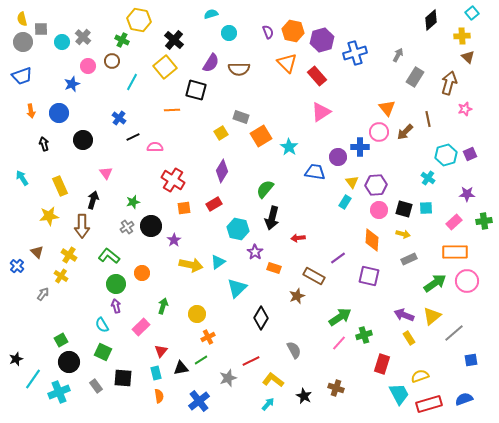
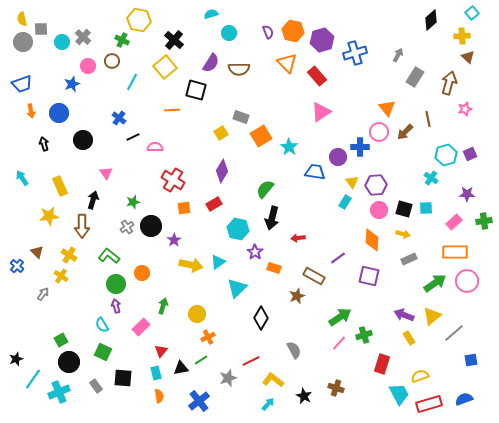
blue trapezoid at (22, 76): moved 8 px down
cyan cross at (428, 178): moved 3 px right
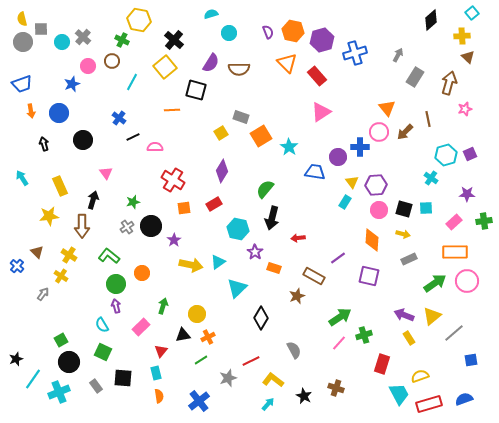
black triangle at (181, 368): moved 2 px right, 33 px up
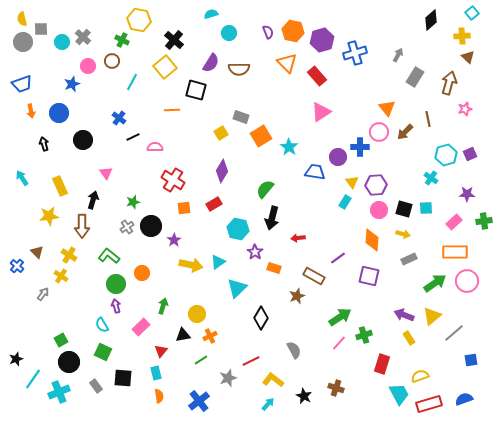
orange cross at (208, 337): moved 2 px right, 1 px up
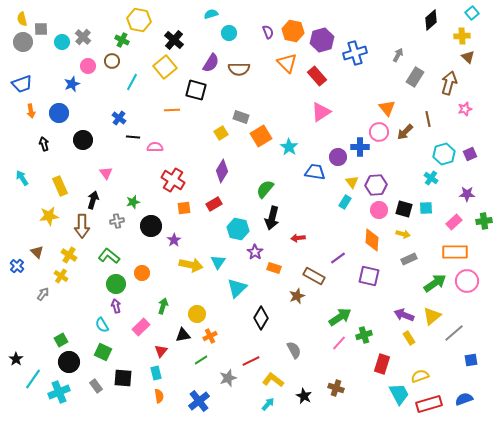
black line at (133, 137): rotated 32 degrees clockwise
cyan hexagon at (446, 155): moved 2 px left, 1 px up
gray cross at (127, 227): moved 10 px left, 6 px up; rotated 24 degrees clockwise
cyan triangle at (218, 262): rotated 21 degrees counterclockwise
black star at (16, 359): rotated 16 degrees counterclockwise
